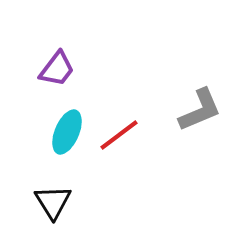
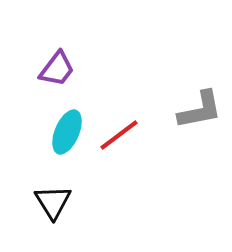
gray L-shape: rotated 12 degrees clockwise
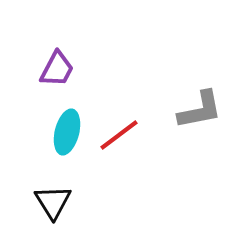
purple trapezoid: rotated 9 degrees counterclockwise
cyan ellipse: rotated 9 degrees counterclockwise
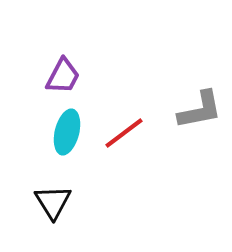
purple trapezoid: moved 6 px right, 7 px down
red line: moved 5 px right, 2 px up
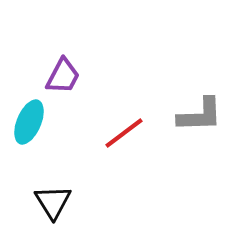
gray L-shape: moved 5 px down; rotated 9 degrees clockwise
cyan ellipse: moved 38 px left, 10 px up; rotated 9 degrees clockwise
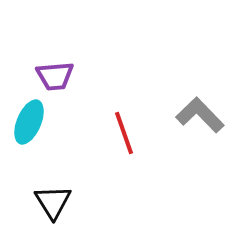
purple trapezoid: moved 8 px left; rotated 57 degrees clockwise
gray L-shape: rotated 132 degrees counterclockwise
red line: rotated 72 degrees counterclockwise
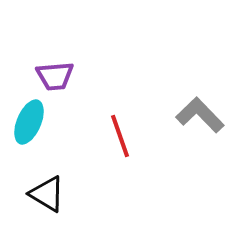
red line: moved 4 px left, 3 px down
black triangle: moved 6 px left, 8 px up; rotated 27 degrees counterclockwise
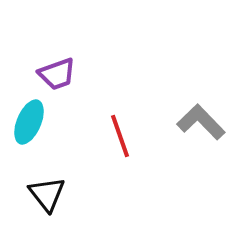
purple trapezoid: moved 2 px right, 2 px up; rotated 15 degrees counterclockwise
gray L-shape: moved 1 px right, 7 px down
black triangle: rotated 21 degrees clockwise
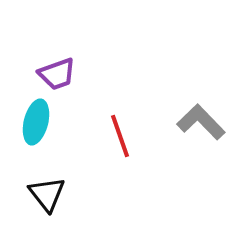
cyan ellipse: moved 7 px right; rotated 9 degrees counterclockwise
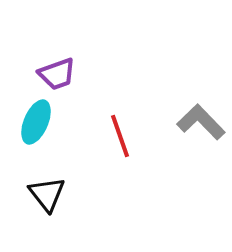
cyan ellipse: rotated 9 degrees clockwise
